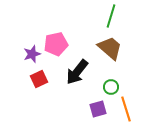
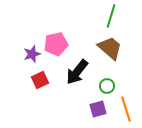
red square: moved 1 px right, 1 px down
green circle: moved 4 px left, 1 px up
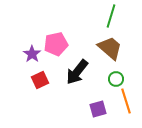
purple star: rotated 18 degrees counterclockwise
green circle: moved 9 px right, 7 px up
orange line: moved 8 px up
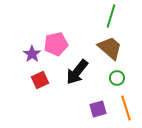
green circle: moved 1 px right, 1 px up
orange line: moved 7 px down
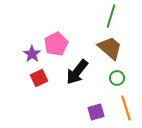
pink pentagon: rotated 15 degrees counterclockwise
red square: moved 1 px left, 2 px up
purple square: moved 2 px left, 3 px down
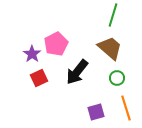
green line: moved 2 px right, 1 px up
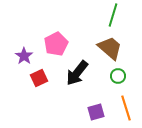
purple star: moved 8 px left, 2 px down
black arrow: moved 1 px down
green circle: moved 1 px right, 2 px up
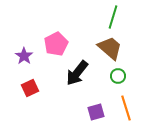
green line: moved 2 px down
red square: moved 9 px left, 10 px down
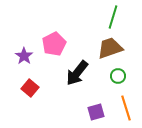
pink pentagon: moved 2 px left
brown trapezoid: rotated 60 degrees counterclockwise
red square: rotated 24 degrees counterclockwise
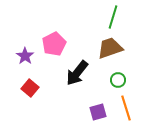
purple star: moved 1 px right
green circle: moved 4 px down
purple square: moved 2 px right
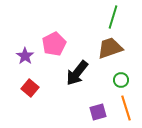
green circle: moved 3 px right
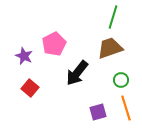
purple star: moved 1 px left; rotated 12 degrees counterclockwise
